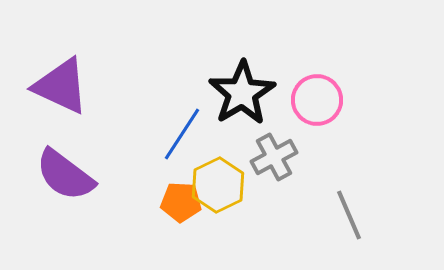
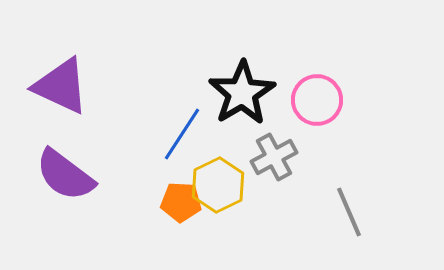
gray line: moved 3 px up
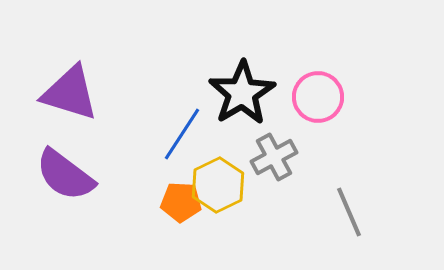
purple triangle: moved 9 px right, 7 px down; rotated 8 degrees counterclockwise
pink circle: moved 1 px right, 3 px up
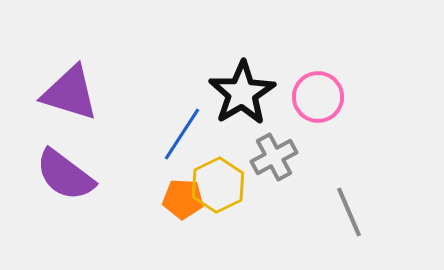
orange pentagon: moved 2 px right, 3 px up
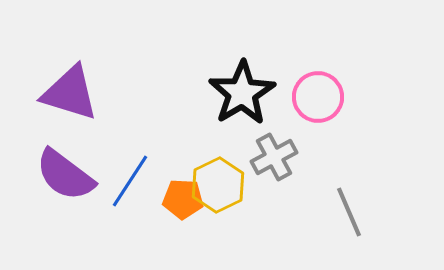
blue line: moved 52 px left, 47 px down
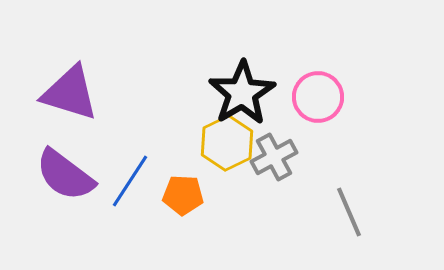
yellow hexagon: moved 9 px right, 42 px up
orange pentagon: moved 4 px up
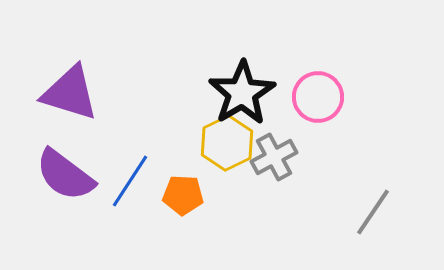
gray line: moved 24 px right; rotated 57 degrees clockwise
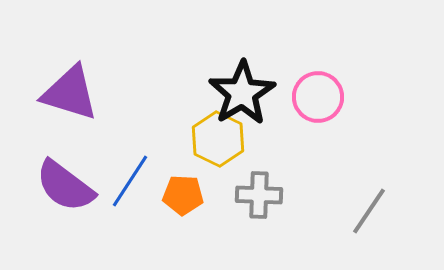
yellow hexagon: moved 9 px left, 4 px up; rotated 8 degrees counterclockwise
gray cross: moved 15 px left, 38 px down; rotated 30 degrees clockwise
purple semicircle: moved 11 px down
gray line: moved 4 px left, 1 px up
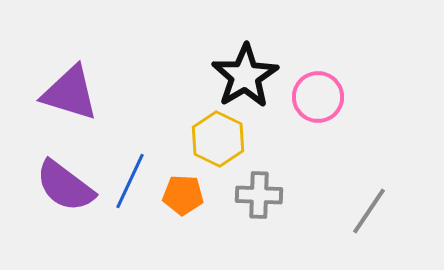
black star: moved 3 px right, 17 px up
blue line: rotated 8 degrees counterclockwise
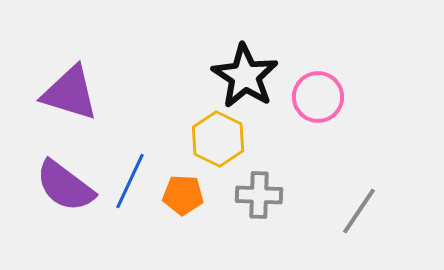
black star: rotated 8 degrees counterclockwise
gray line: moved 10 px left
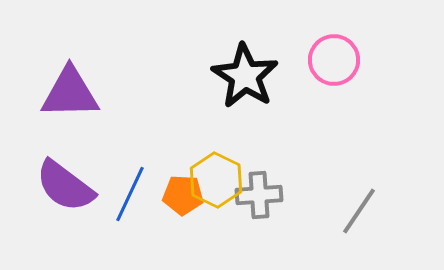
purple triangle: rotated 18 degrees counterclockwise
pink circle: moved 16 px right, 37 px up
yellow hexagon: moved 2 px left, 41 px down
blue line: moved 13 px down
gray cross: rotated 6 degrees counterclockwise
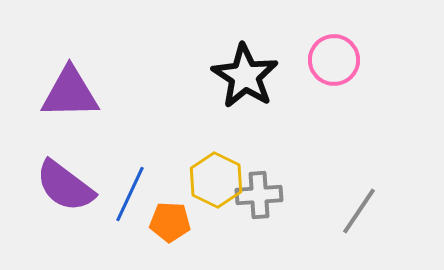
orange pentagon: moved 13 px left, 27 px down
